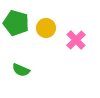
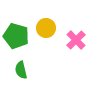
green pentagon: moved 13 px down
green semicircle: rotated 54 degrees clockwise
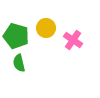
pink cross: moved 3 px left; rotated 12 degrees counterclockwise
green semicircle: moved 2 px left, 7 px up
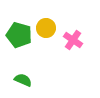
green pentagon: moved 3 px right, 1 px up
green semicircle: moved 4 px right, 17 px down; rotated 126 degrees clockwise
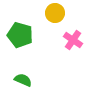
yellow circle: moved 9 px right, 15 px up
green pentagon: moved 1 px right
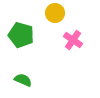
green pentagon: moved 1 px right
